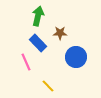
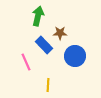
blue rectangle: moved 6 px right, 2 px down
blue circle: moved 1 px left, 1 px up
yellow line: moved 1 px up; rotated 48 degrees clockwise
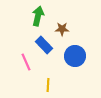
brown star: moved 2 px right, 4 px up
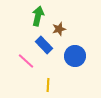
brown star: moved 3 px left; rotated 16 degrees counterclockwise
pink line: moved 1 px up; rotated 24 degrees counterclockwise
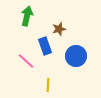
green arrow: moved 11 px left
blue rectangle: moved 1 px right, 1 px down; rotated 24 degrees clockwise
blue circle: moved 1 px right
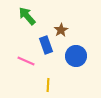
green arrow: rotated 54 degrees counterclockwise
brown star: moved 2 px right, 1 px down; rotated 16 degrees counterclockwise
blue rectangle: moved 1 px right, 1 px up
pink line: rotated 18 degrees counterclockwise
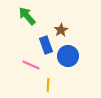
blue circle: moved 8 px left
pink line: moved 5 px right, 4 px down
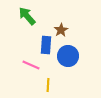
blue rectangle: rotated 24 degrees clockwise
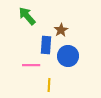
pink line: rotated 24 degrees counterclockwise
yellow line: moved 1 px right
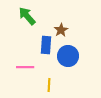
pink line: moved 6 px left, 2 px down
